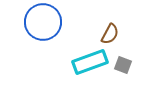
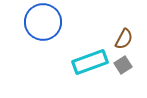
brown semicircle: moved 14 px right, 5 px down
gray square: rotated 36 degrees clockwise
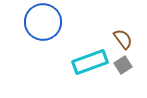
brown semicircle: moved 1 px left; rotated 65 degrees counterclockwise
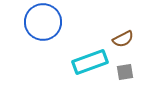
brown semicircle: rotated 100 degrees clockwise
gray square: moved 2 px right, 7 px down; rotated 24 degrees clockwise
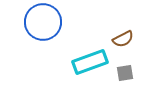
gray square: moved 1 px down
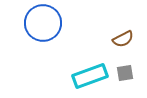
blue circle: moved 1 px down
cyan rectangle: moved 14 px down
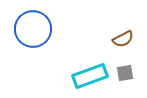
blue circle: moved 10 px left, 6 px down
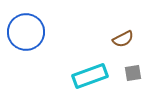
blue circle: moved 7 px left, 3 px down
gray square: moved 8 px right
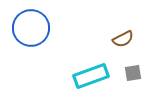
blue circle: moved 5 px right, 4 px up
cyan rectangle: moved 1 px right
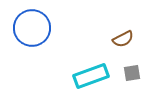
blue circle: moved 1 px right
gray square: moved 1 px left
